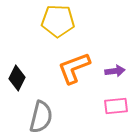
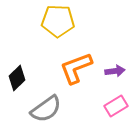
orange L-shape: moved 2 px right
black diamond: rotated 20 degrees clockwise
pink rectangle: rotated 25 degrees counterclockwise
gray semicircle: moved 5 px right, 8 px up; rotated 40 degrees clockwise
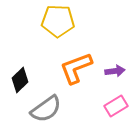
black diamond: moved 3 px right, 2 px down
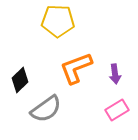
purple arrow: moved 3 px down; rotated 90 degrees clockwise
pink rectangle: moved 1 px right, 4 px down
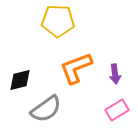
black diamond: rotated 30 degrees clockwise
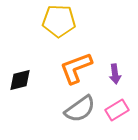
yellow pentagon: moved 1 px right
gray semicircle: moved 34 px right
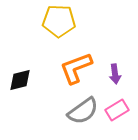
gray semicircle: moved 3 px right, 2 px down
